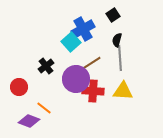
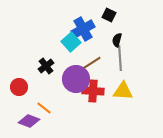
black square: moved 4 px left; rotated 32 degrees counterclockwise
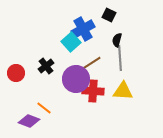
red circle: moved 3 px left, 14 px up
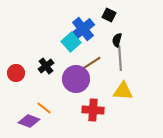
blue cross: rotated 10 degrees counterclockwise
red cross: moved 19 px down
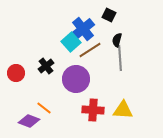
brown line: moved 14 px up
yellow triangle: moved 19 px down
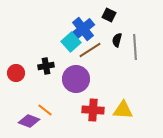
gray line: moved 15 px right, 11 px up
black cross: rotated 28 degrees clockwise
orange line: moved 1 px right, 2 px down
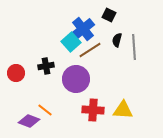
gray line: moved 1 px left
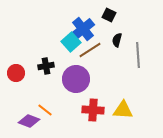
gray line: moved 4 px right, 8 px down
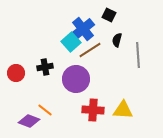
black cross: moved 1 px left, 1 px down
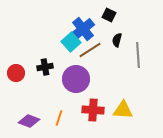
orange line: moved 14 px right, 8 px down; rotated 70 degrees clockwise
